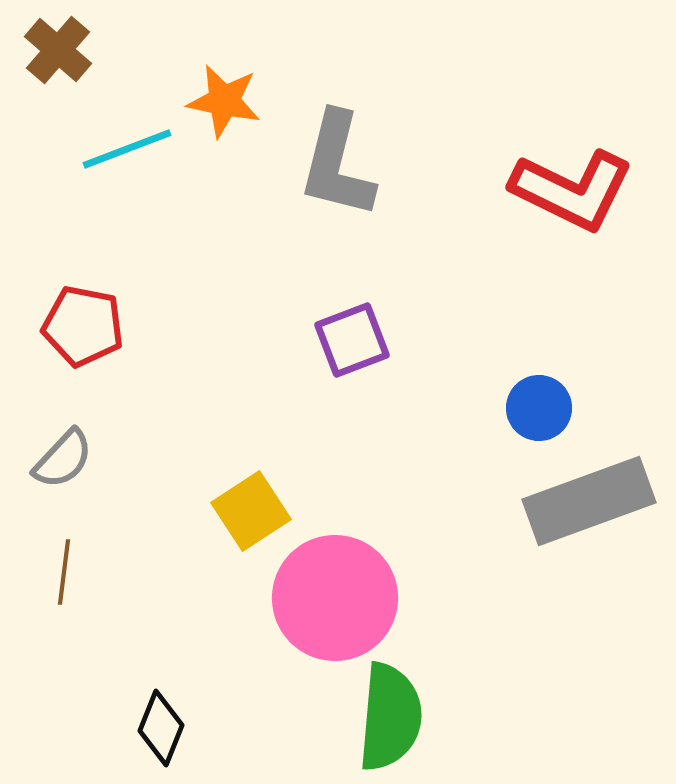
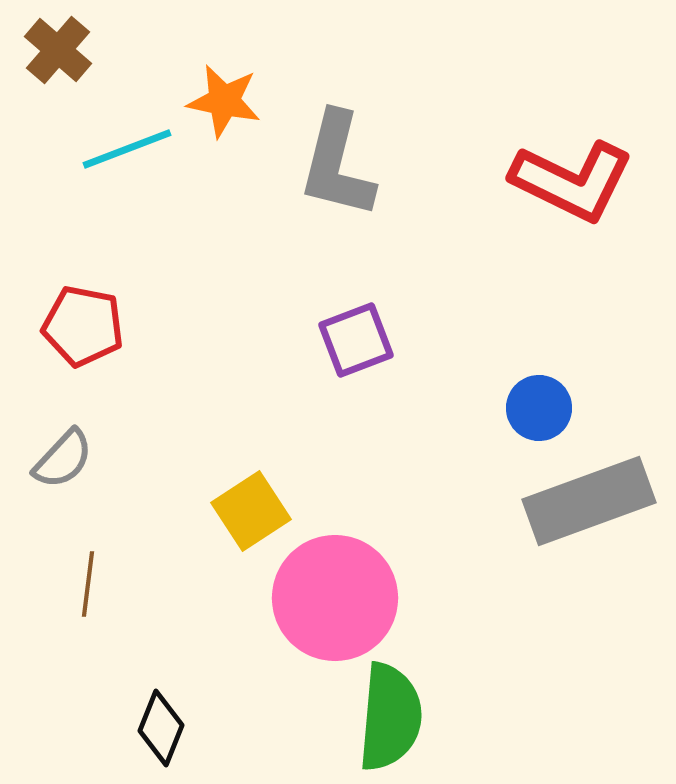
red L-shape: moved 9 px up
purple square: moved 4 px right
brown line: moved 24 px right, 12 px down
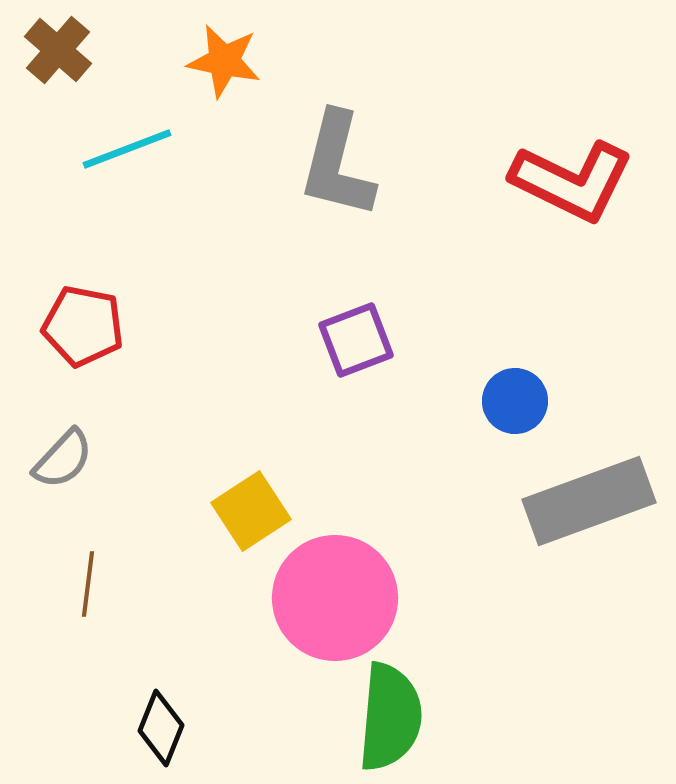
orange star: moved 40 px up
blue circle: moved 24 px left, 7 px up
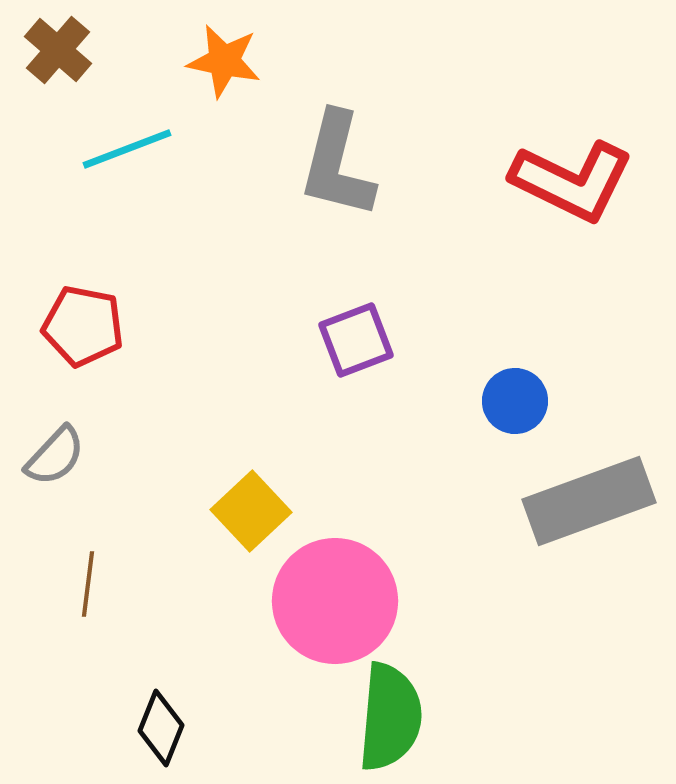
gray semicircle: moved 8 px left, 3 px up
yellow square: rotated 10 degrees counterclockwise
pink circle: moved 3 px down
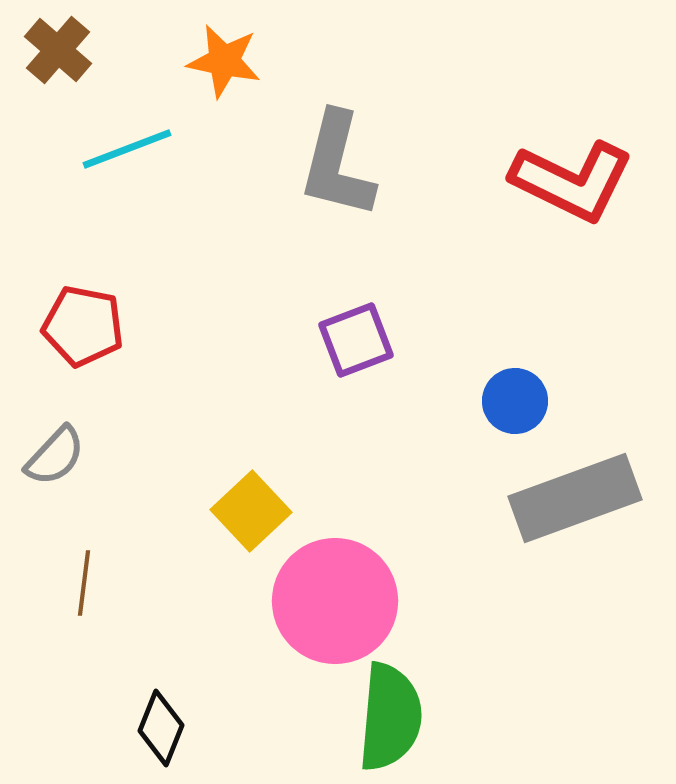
gray rectangle: moved 14 px left, 3 px up
brown line: moved 4 px left, 1 px up
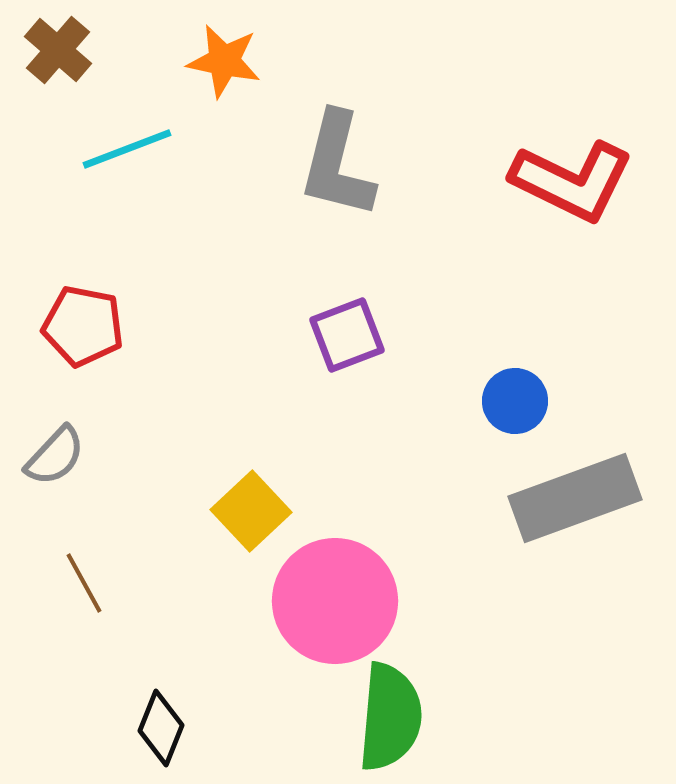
purple square: moved 9 px left, 5 px up
brown line: rotated 36 degrees counterclockwise
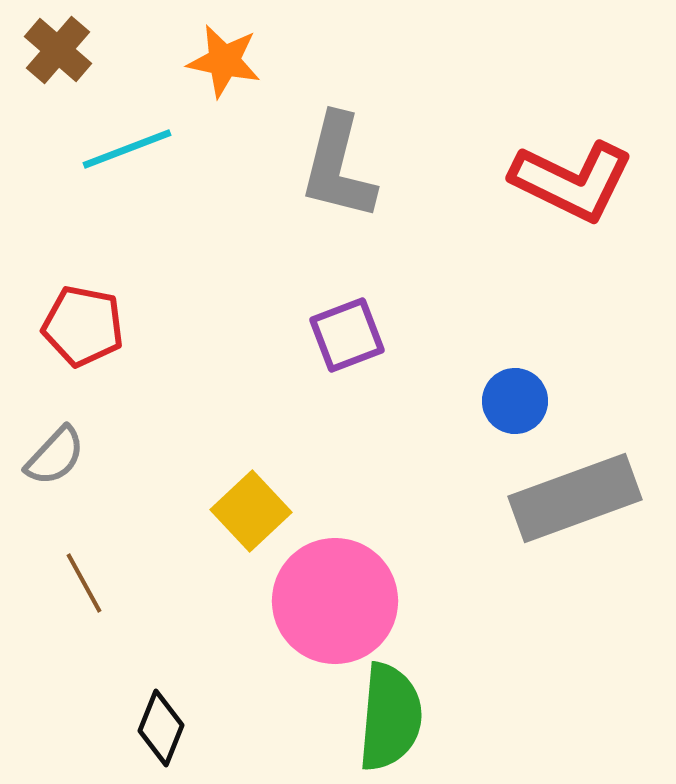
gray L-shape: moved 1 px right, 2 px down
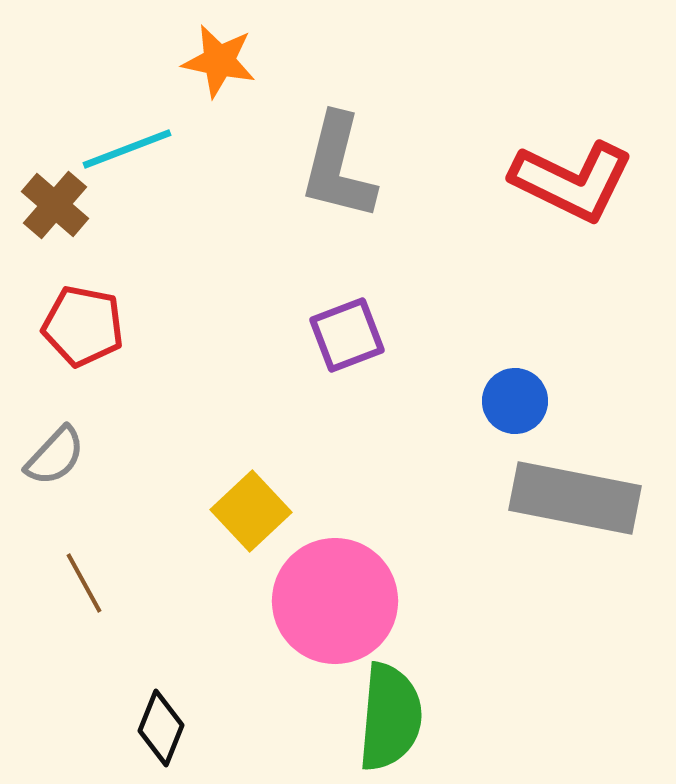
brown cross: moved 3 px left, 155 px down
orange star: moved 5 px left
gray rectangle: rotated 31 degrees clockwise
